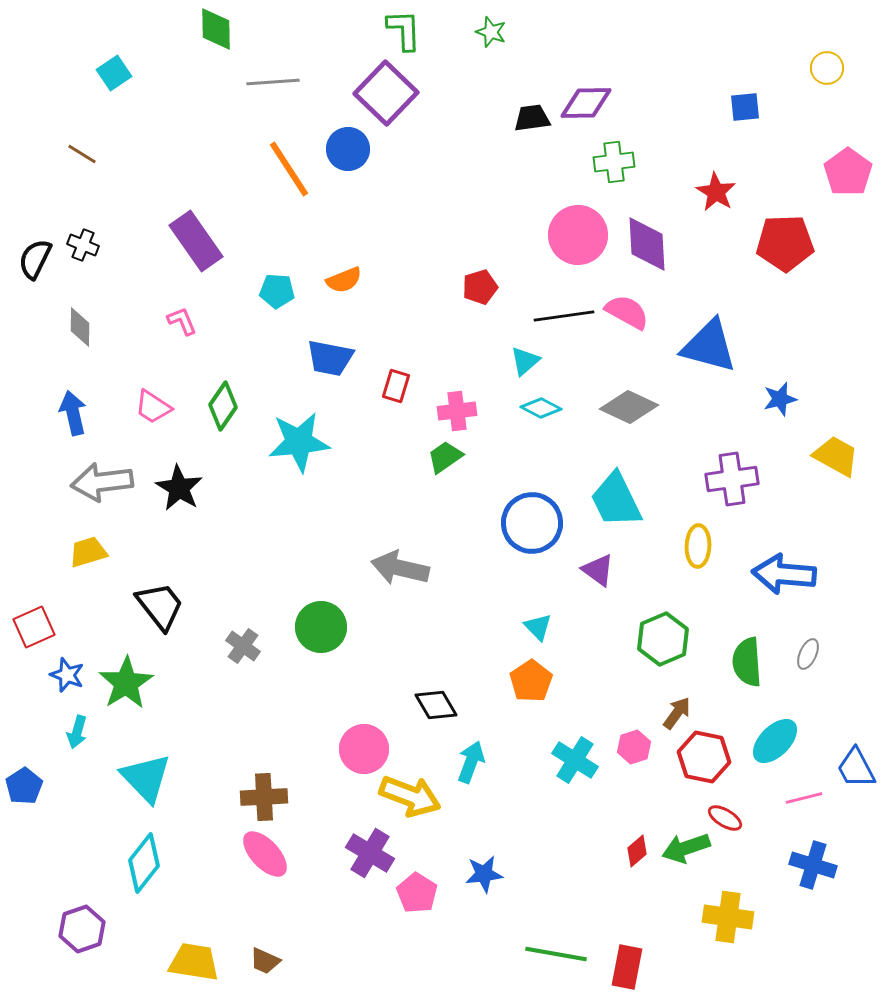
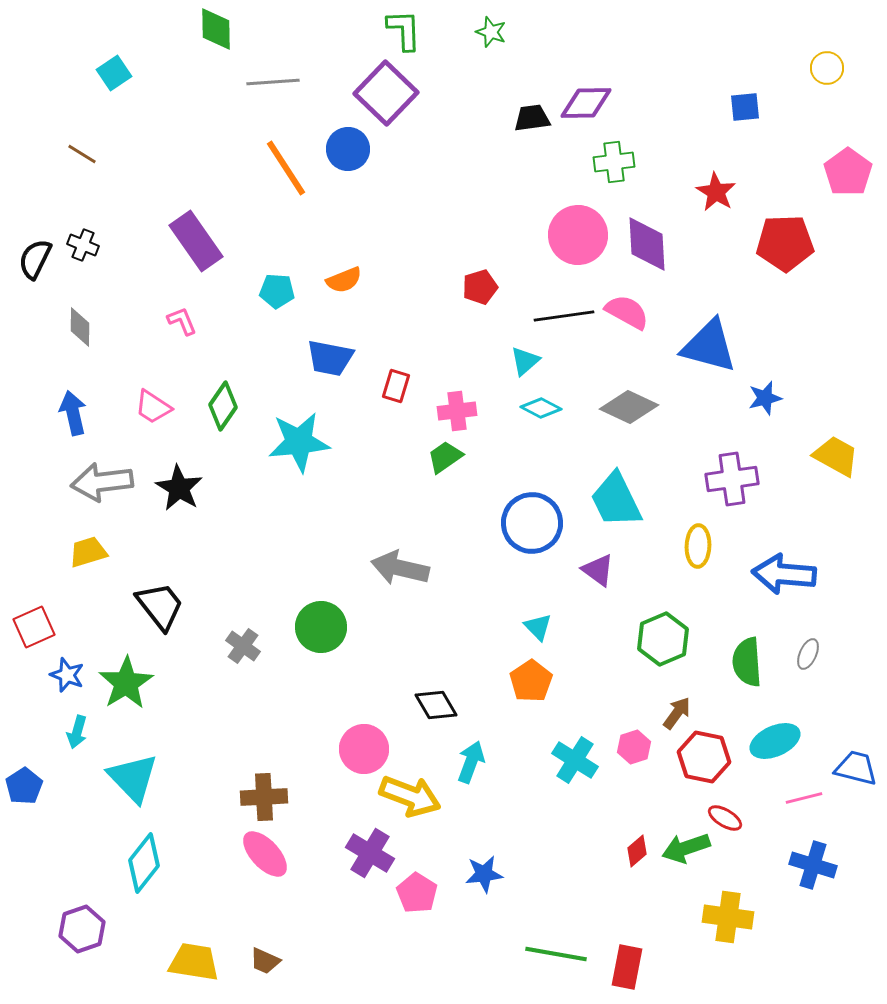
orange line at (289, 169): moved 3 px left, 1 px up
blue star at (780, 399): moved 15 px left, 1 px up
cyan ellipse at (775, 741): rotated 21 degrees clockwise
blue trapezoid at (856, 768): rotated 132 degrees clockwise
cyan triangle at (146, 778): moved 13 px left
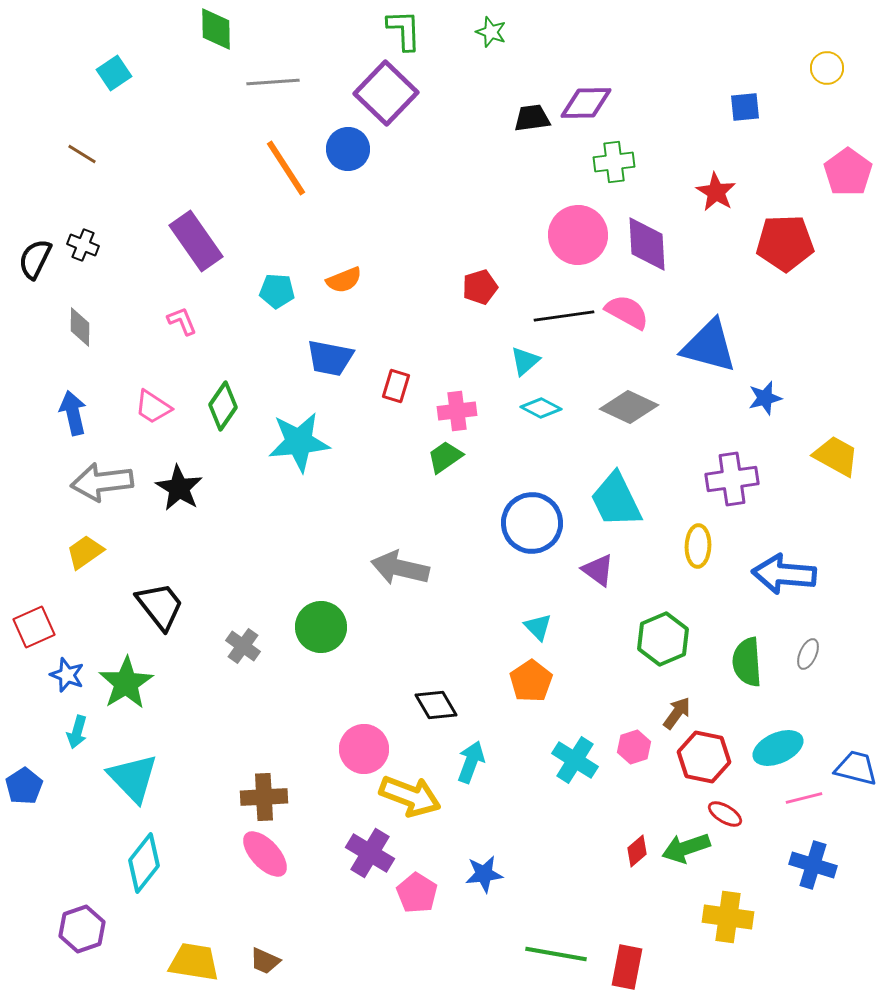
yellow trapezoid at (88, 552): moved 3 px left; rotated 18 degrees counterclockwise
cyan ellipse at (775, 741): moved 3 px right, 7 px down
red ellipse at (725, 818): moved 4 px up
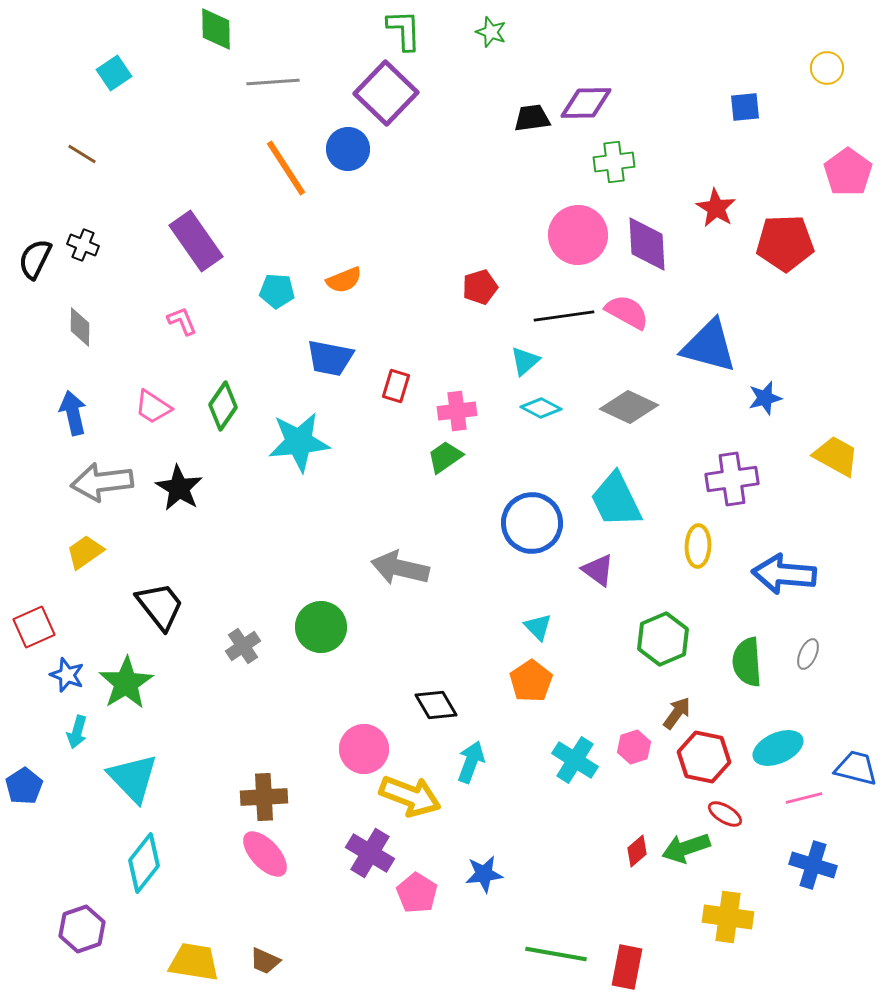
red star at (716, 192): moved 16 px down
gray cross at (243, 646): rotated 20 degrees clockwise
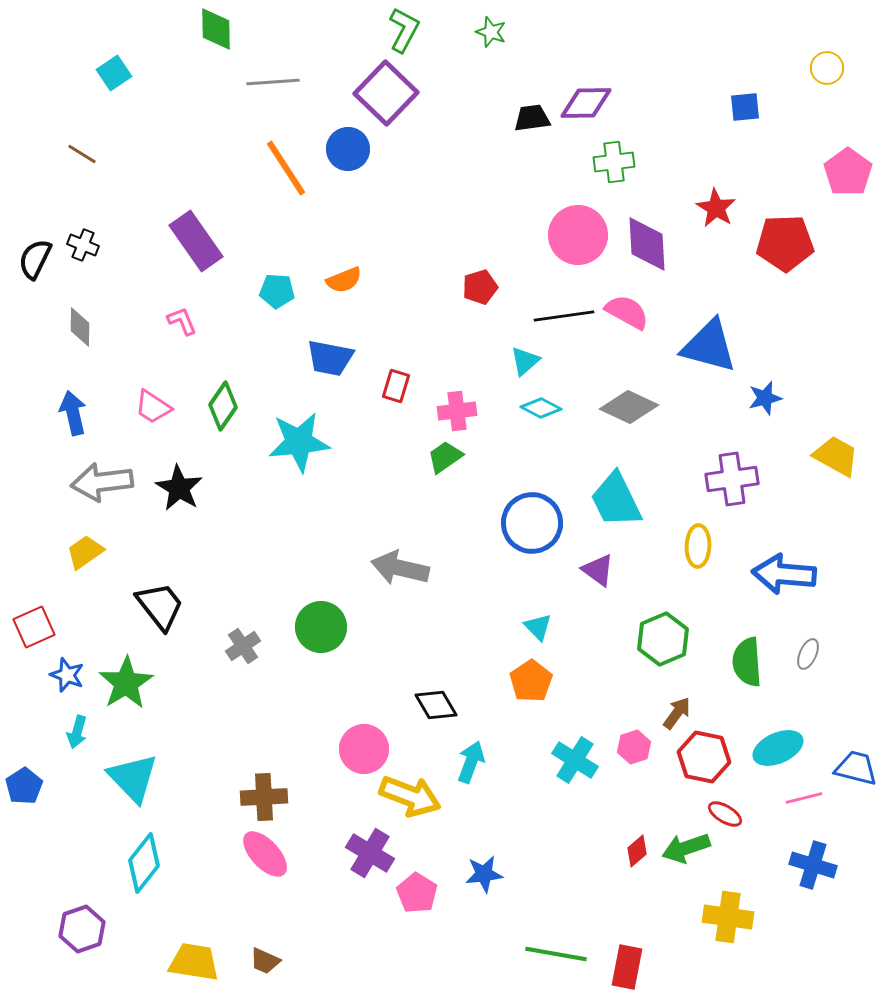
green L-shape at (404, 30): rotated 30 degrees clockwise
